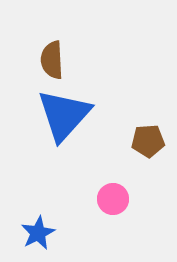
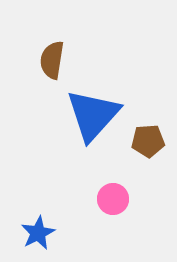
brown semicircle: rotated 12 degrees clockwise
blue triangle: moved 29 px right
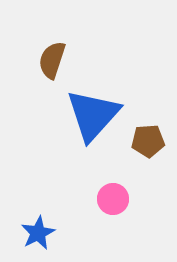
brown semicircle: rotated 9 degrees clockwise
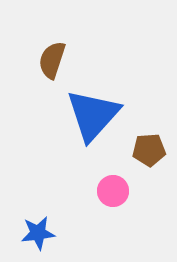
brown pentagon: moved 1 px right, 9 px down
pink circle: moved 8 px up
blue star: rotated 20 degrees clockwise
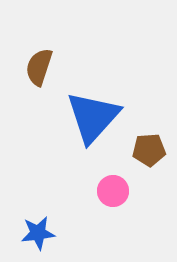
brown semicircle: moved 13 px left, 7 px down
blue triangle: moved 2 px down
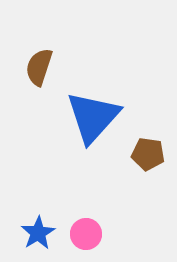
brown pentagon: moved 1 px left, 4 px down; rotated 12 degrees clockwise
pink circle: moved 27 px left, 43 px down
blue star: rotated 24 degrees counterclockwise
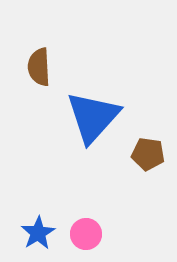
brown semicircle: rotated 21 degrees counterclockwise
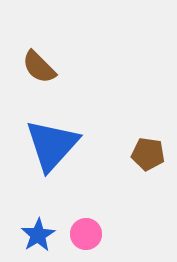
brown semicircle: rotated 42 degrees counterclockwise
blue triangle: moved 41 px left, 28 px down
blue star: moved 2 px down
